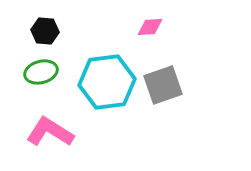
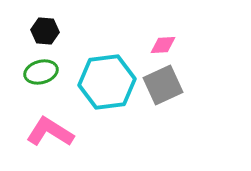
pink diamond: moved 13 px right, 18 px down
gray square: rotated 6 degrees counterclockwise
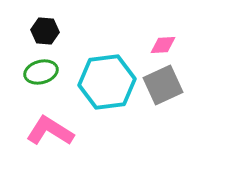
pink L-shape: moved 1 px up
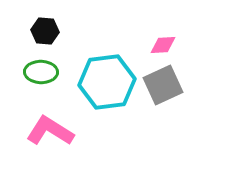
green ellipse: rotated 16 degrees clockwise
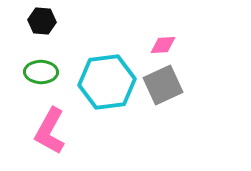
black hexagon: moved 3 px left, 10 px up
pink L-shape: rotated 93 degrees counterclockwise
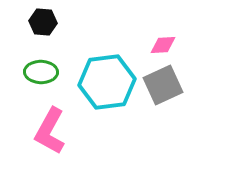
black hexagon: moved 1 px right, 1 px down
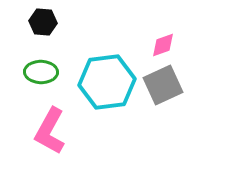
pink diamond: rotated 16 degrees counterclockwise
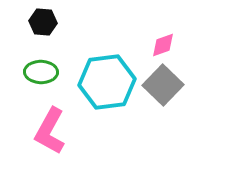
gray square: rotated 21 degrees counterclockwise
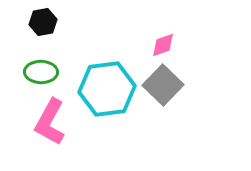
black hexagon: rotated 16 degrees counterclockwise
cyan hexagon: moved 7 px down
pink L-shape: moved 9 px up
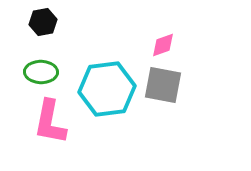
gray square: rotated 33 degrees counterclockwise
pink L-shape: rotated 18 degrees counterclockwise
